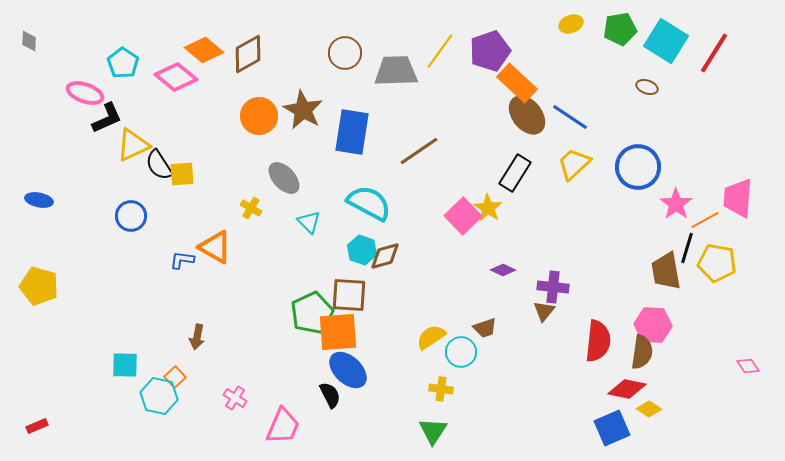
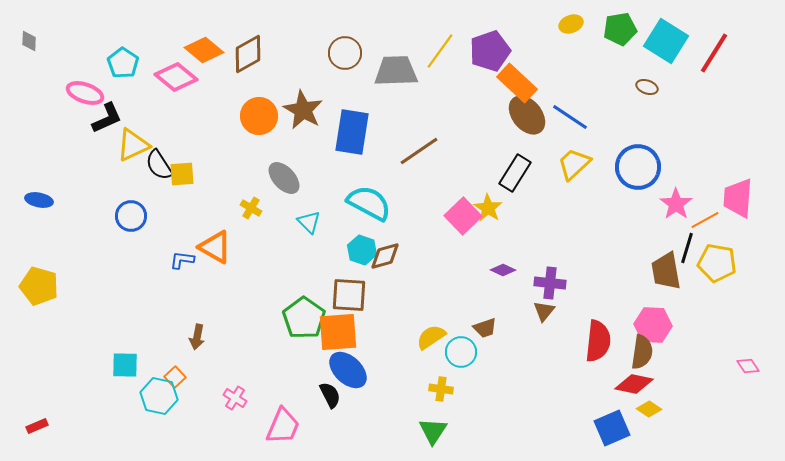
purple cross at (553, 287): moved 3 px left, 4 px up
green pentagon at (312, 313): moved 8 px left, 5 px down; rotated 12 degrees counterclockwise
red diamond at (627, 389): moved 7 px right, 5 px up
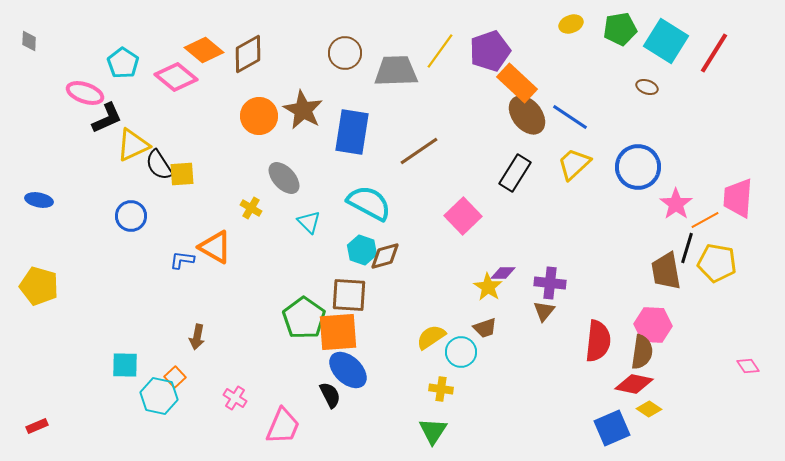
yellow star at (488, 208): moved 79 px down
purple diamond at (503, 270): moved 3 px down; rotated 25 degrees counterclockwise
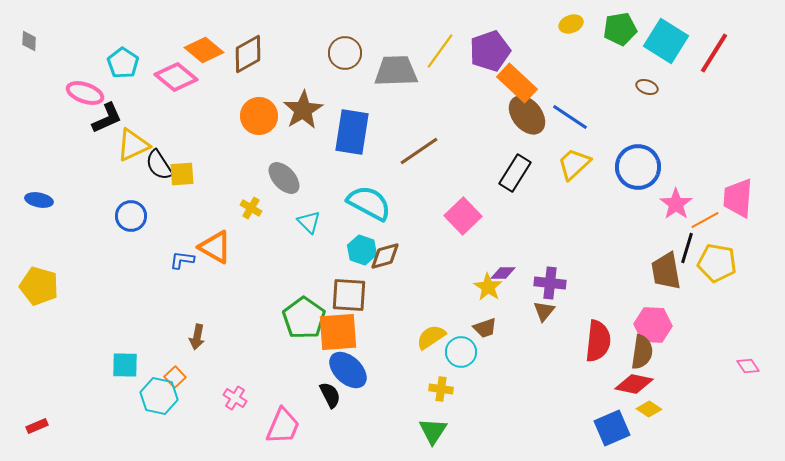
brown star at (303, 110): rotated 12 degrees clockwise
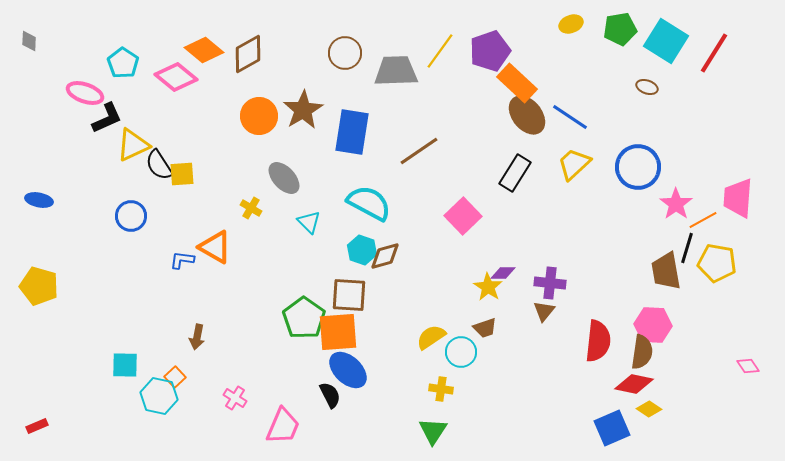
orange line at (705, 220): moved 2 px left
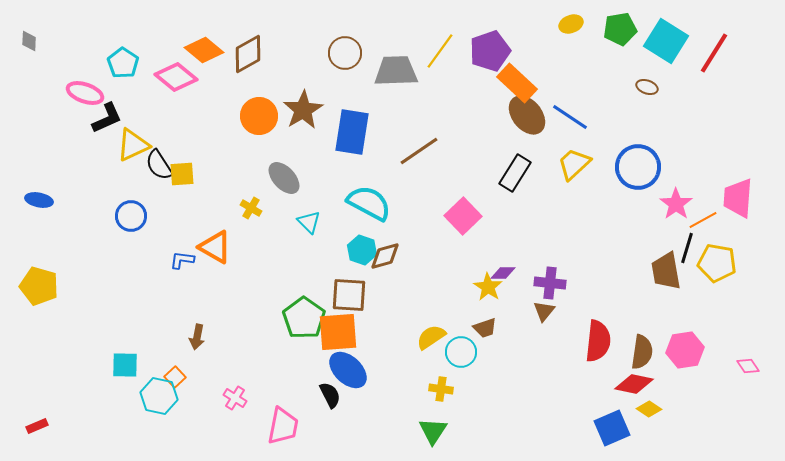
pink hexagon at (653, 325): moved 32 px right, 25 px down; rotated 12 degrees counterclockwise
pink trapezoid at (283, 426): rotated 12 degrees counterclockwise
